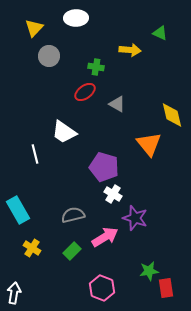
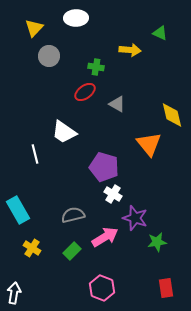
green star: moved 8 px right, 29 px up
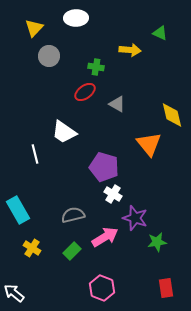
white arrow: rotated 60 degrees counterclockwise
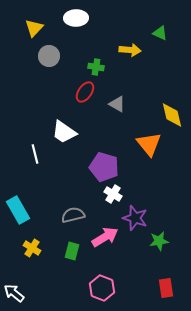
red ellipse: rotated 20 degrees counterclockwise
green star: moved 2 px right, 1 px up
green rectangle: rotated 30 degrees counterclockwise
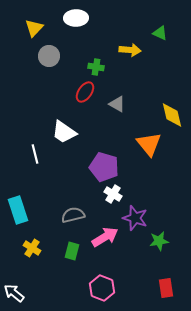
cyan rectangle: rotated 12 degrees clockwise
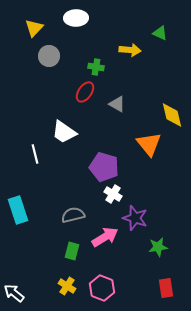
green star: moved 1 px left, 6 px down
yellow cross: moved 35 px right, 38 px down
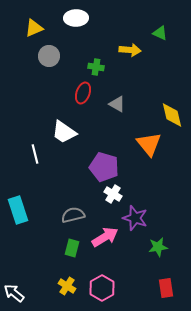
yellow triangle: rotated 24 degrees clockwise
red ellipse: moved 2 px left, 1 px down; rotated 15 degrees counterclockwise
green rectangle: moved 3 px up
pink hexagon: rotated 10 degrees clockwise
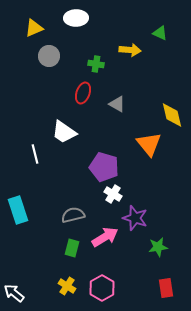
green cross: moved 3 px up
